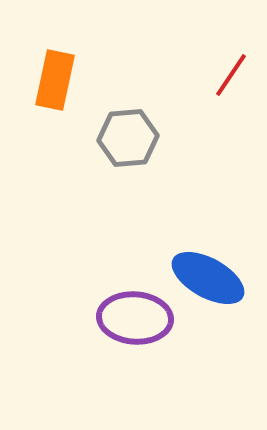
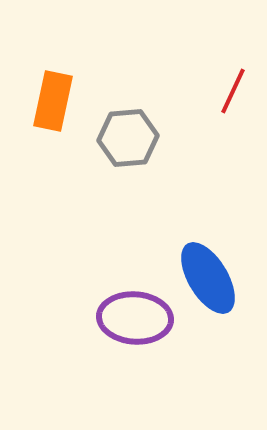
red line: moved 2 px right, 16 px down; rotated 9 degrees counterclockwise
orange rectangle: moved 2 px left, 21 px down
blue ellipse: rotated 30 degrees clockwise
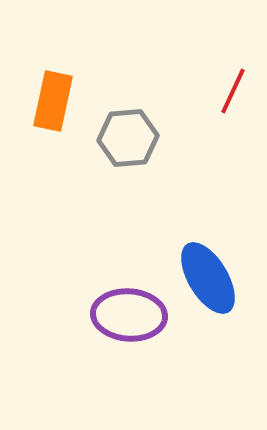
purple ellipse: moved 6 px left, 3 px up
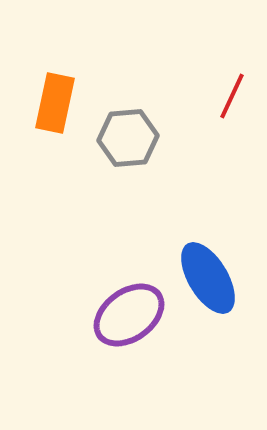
red line: moved 1 px left, 5 px down
orange rectangle: moved 2 px right, 2 px down
purple ellipse: rotated 40 degrees counterclockwise
